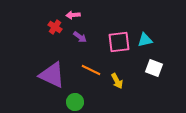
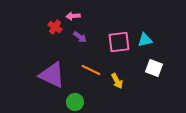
pink arrow: moved 1 px down
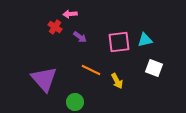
pink arrow: moved 3 px left, 2 px up
purple triangle: moved 8 px left, 4 px down; rotated 24 degrees clockwise
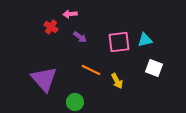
red cross: moved 4 px left
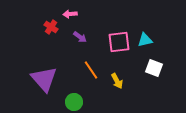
orange line: rotated 30 degrees clockwise
green circle: moved 1 px left
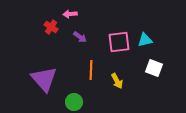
orange line: rotated 36 degrees clockwise
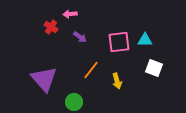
cyan triangle: rotated 14 degrees clockwise
orange line: rotated 36 degrees clockwise
yellow arrow: rotated 14 degrees clockwise
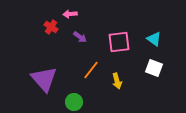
cyan triangle: moved 9 px right, 1 px up; rotated 35 degrees clockwise
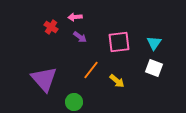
pink arrow: moved 5 px right, 3 px down
cyan triangle: moved 4 px down; rotated 28 degrees clockwise
yellow arrow: rotated 35 degrees counterclockwise
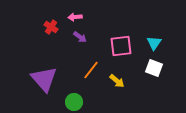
pink square: moved 2 px right, 4 px down
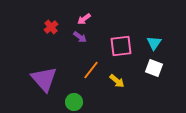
pink arrow: moved 9 px right, 2 px down; rotated 32 degrees counterclockwise
red cross: rotated 16 degrees clockwise
